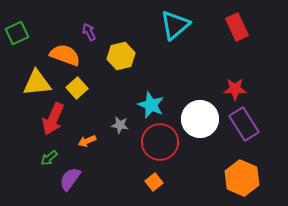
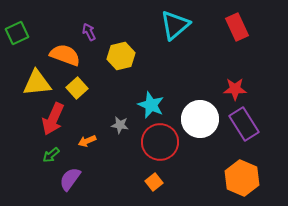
green arrow: moved 2 px right, 3 px up
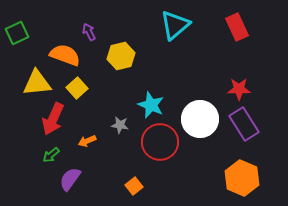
red star: moved 4 px right
orange square: moved 20 px left, 4 px down
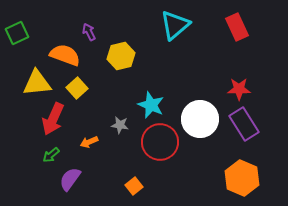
orange arrow: moved 2 px right, 1 px down
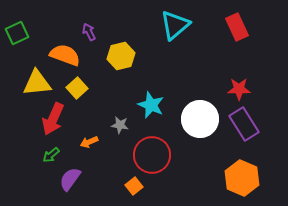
red circle: moved 8 px left, 13 px down
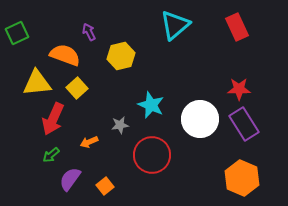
gray star: rotated 18 degrees counterclockwise
orange square: moved 29 px left
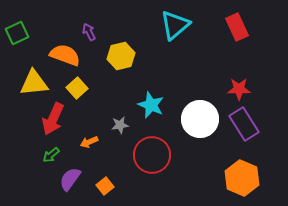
yellow triangle: moved 3 px left
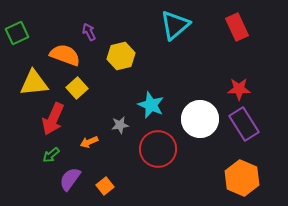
red circle: moved 6 px right, 6 px up
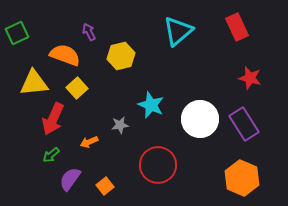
cyan triangle: moved 3 px right, 6 px down
red star: moved 11 px right, 11 px up; rotated 15 degrees clockwise
red circle: moved 16 px down
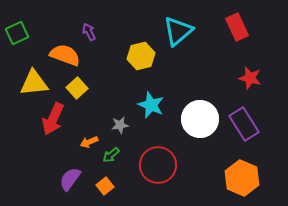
yellow hexagon: moved 20 px right
green arrow: moved 60 px right
